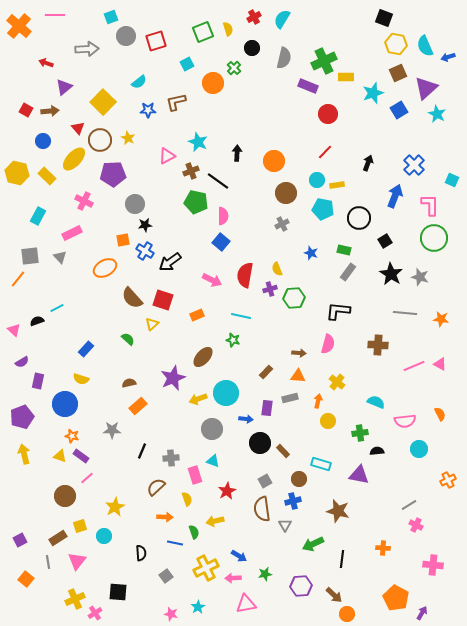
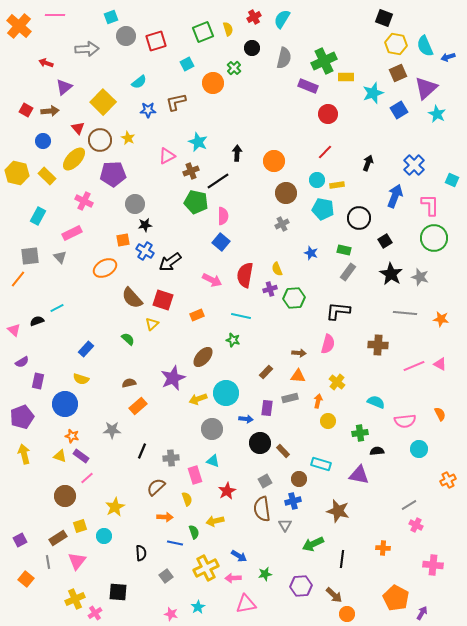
black line at (218, 181): rotated 70 degrees counterclockwise
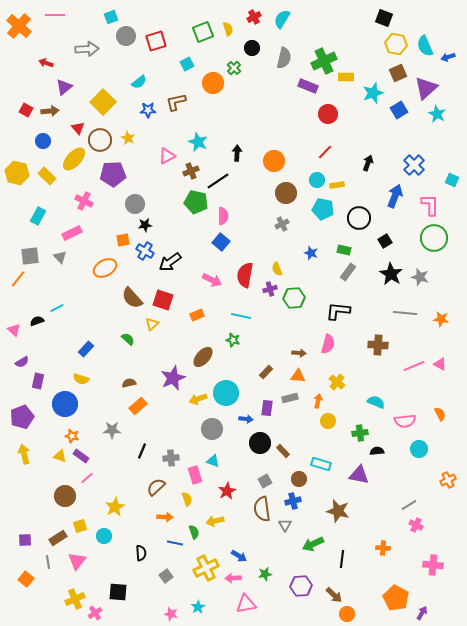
purple square at (20, 540): moved 5 px right; rotated 24 degrees clockwise
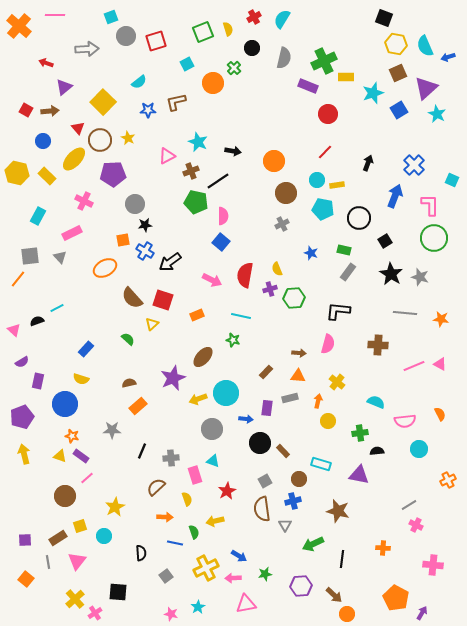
black arrow at (237, 153): moved 4 px left, 2 px up; rotated 98 degrees clockwise
yellow cross at (75, 599): rotated 18 degrees counterclockwise
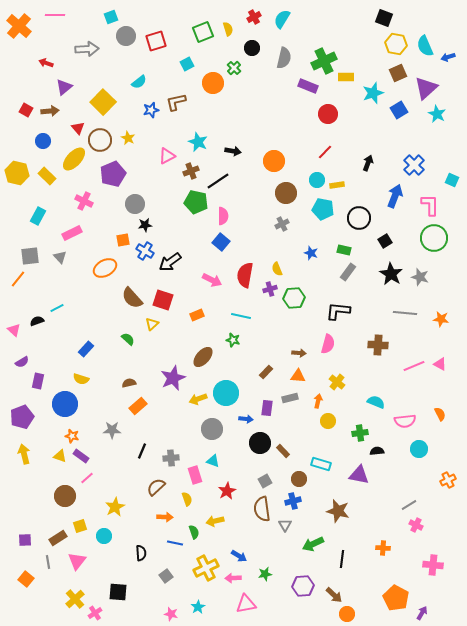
blue star at (148, 110): moved 3 px right; rotated 14 degrees counterclockwise
purple pentagon at (113, 174): rotated 20 degrees counterclockwise
purple hexagon at (301, 586): moved 2 px right
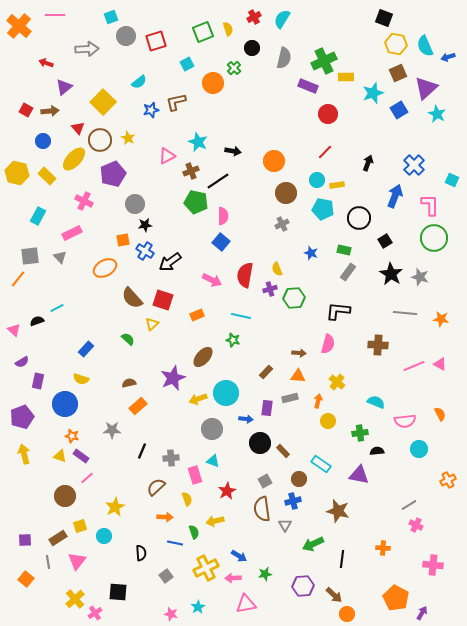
cyan rectangle at (321, 464): rotated 18 degrees clockwise
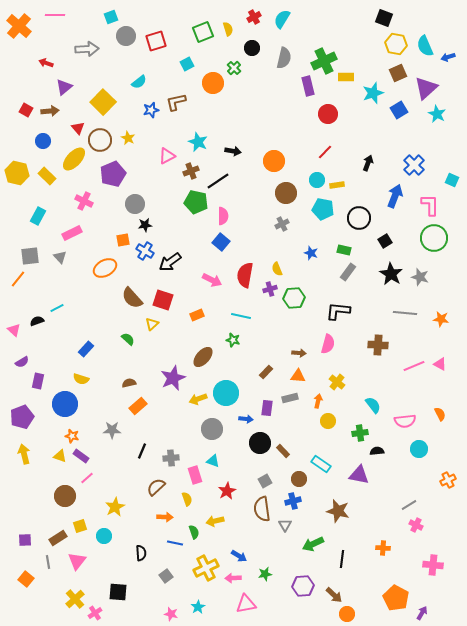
purple rectangle at (308, 86): rotated 54 degrees clockwise
cyan semicircle at (376, 402): moved 3 px left, 3 px down; rotated 30 degrees clockwise
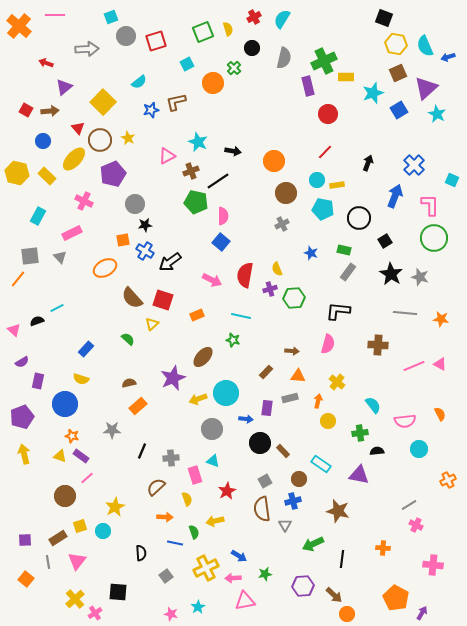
brown arrow at (299, 353): moved 7 px left, 2 px up
cyan circle at (104, 536): moved 1 px left, 5 px up
pink triangle at (246, 604): moved 1 px left, 3 px up
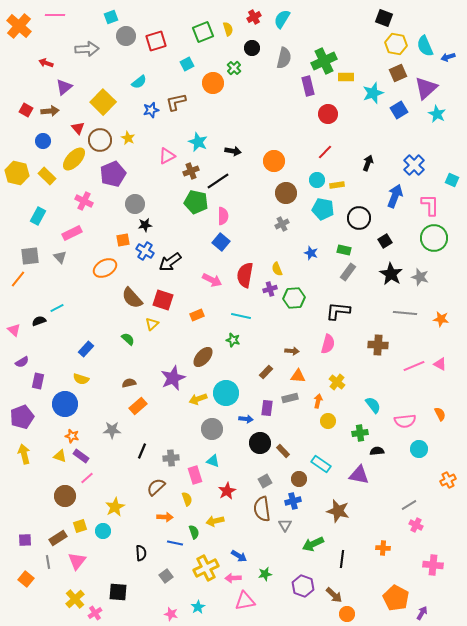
black semicircle at (37, 321): moved 2 px right
purple hexagon at (303, 586): rotated 25 degrees clockwise
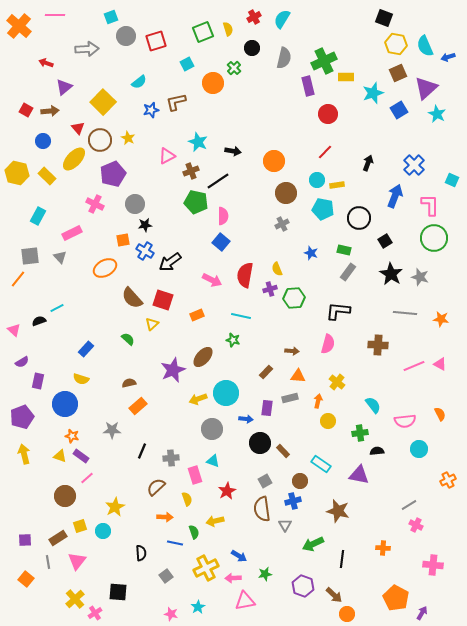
pink cross at (84, 201): moved 11 px right, 3 px down
purple star at (173, 378): moved 8 px up
brown circle at (299, 479): moved 1 px right, 2 px down
